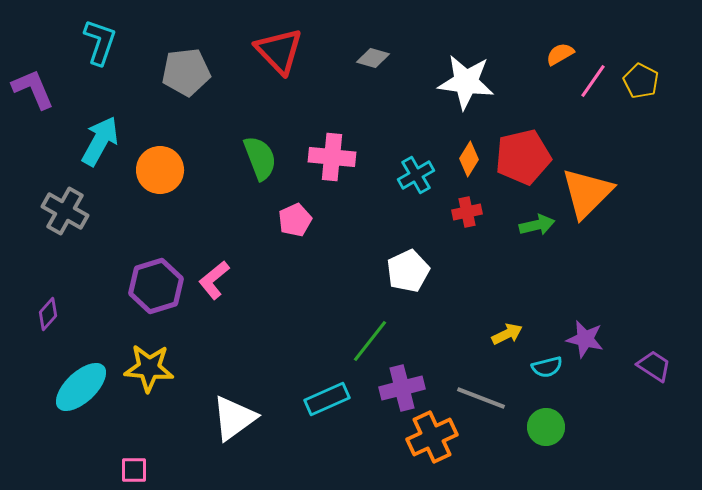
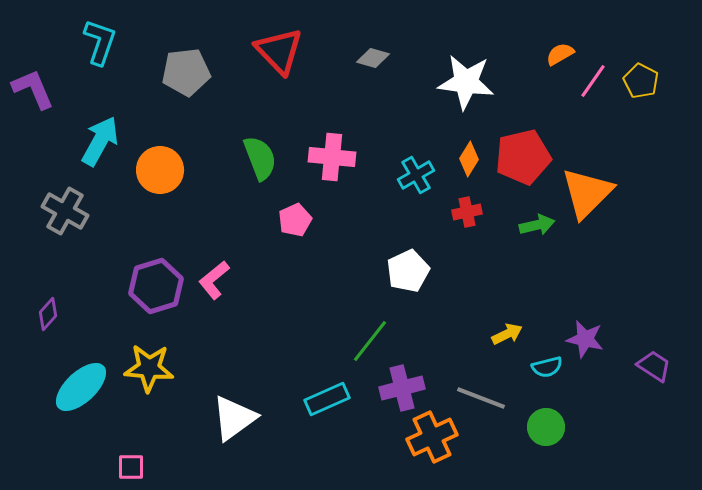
pink square: moved 3 px left, 3 px up
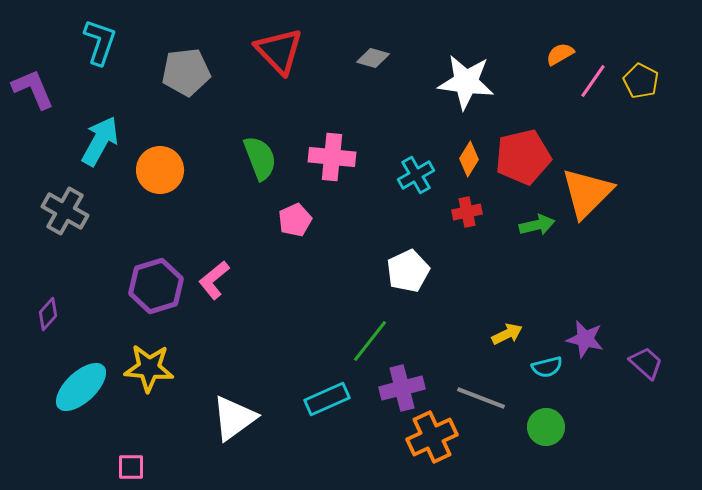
purple trapezoid: moved 8 px left, 3 px up; rotated 9 degrees clockwise
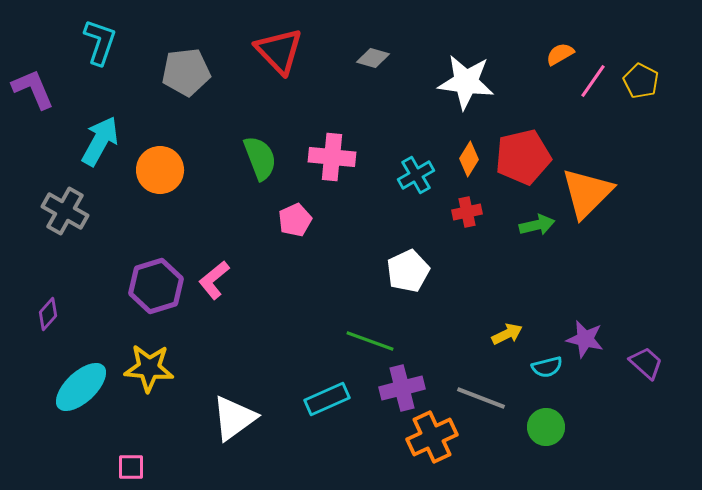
green line: rotated 72 degrees clockwise
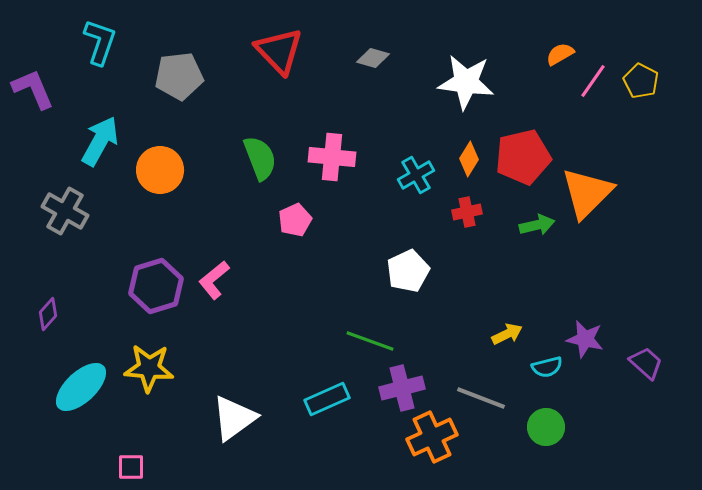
gray pentagon: moved 7 px left, 4 px down
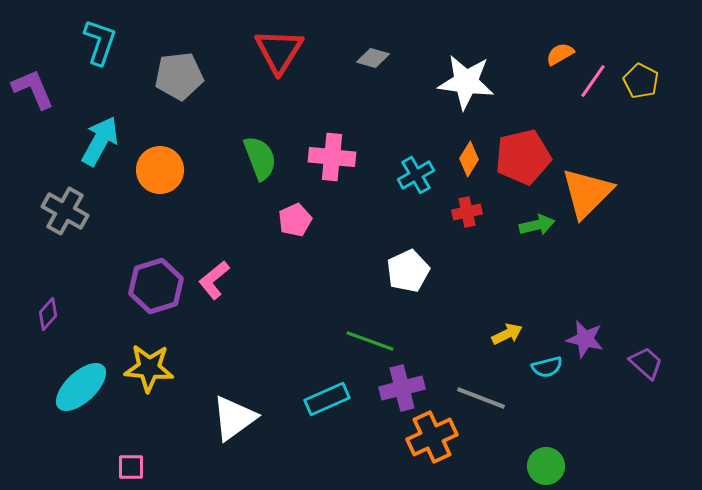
red triangle: rotated 16 degrees clockwise
green circle: moved 39 px down
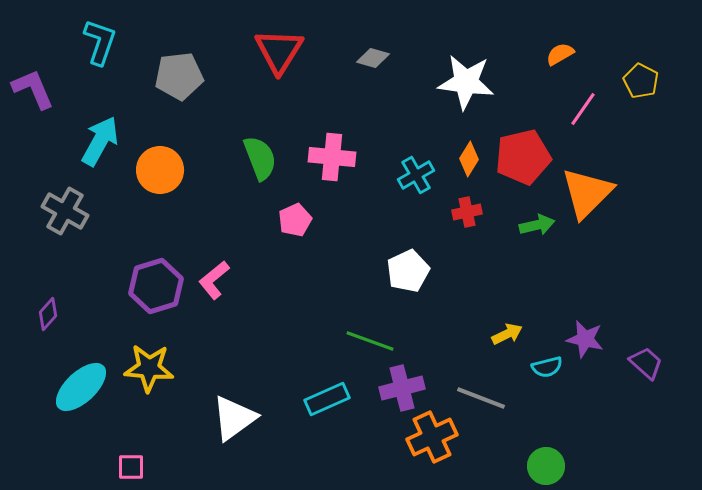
pink line: moved 10 px left, 28 px down
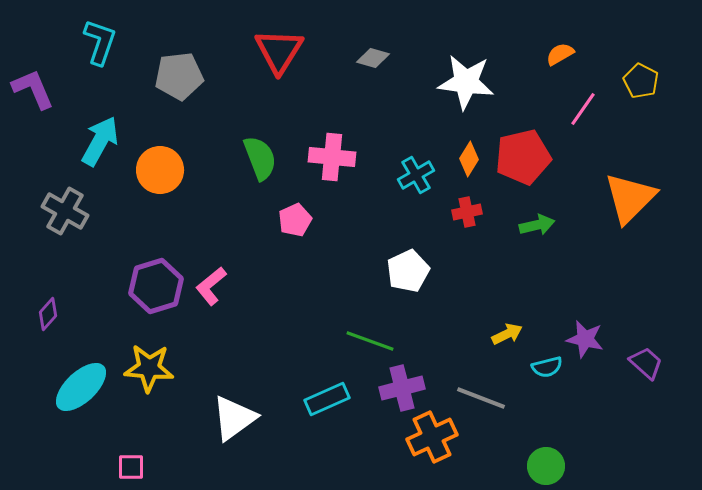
orange triangle: moved 43 px right, 5 px down
pink L-shape: moved 3 px left, 6 px down
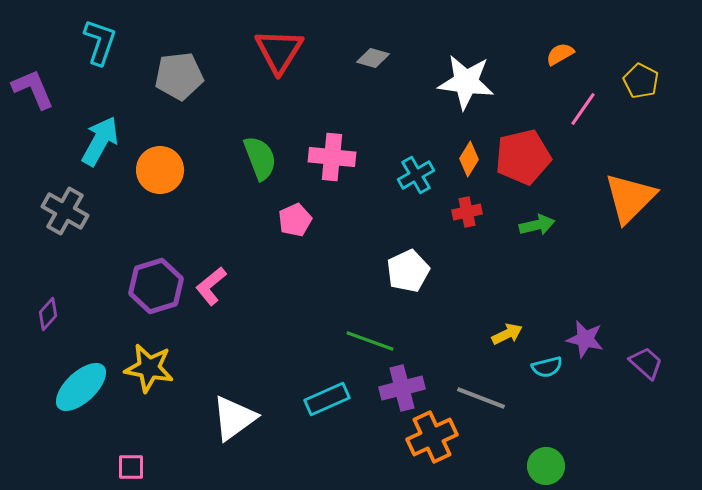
yellow star: rotated 6 degrees clockwise
